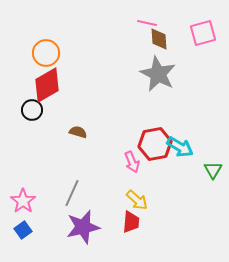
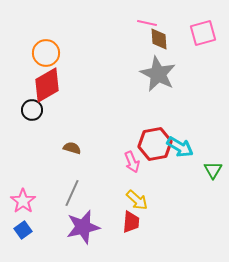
brown semicircle: moved 6 px left, 16 px down
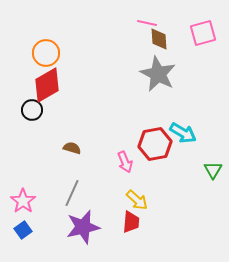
cyan arrow: moved 3 px right, 14 px up
pink arrow: moved 7 px left
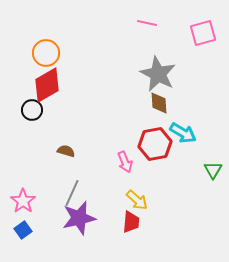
brown diamond: moved 64 px down
brown semicircle: moved 6 px left, 3 px down
purple star: moved 4 px left, 9 px up
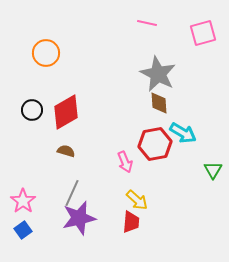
red diamond: moved 19 px right, 27 px down
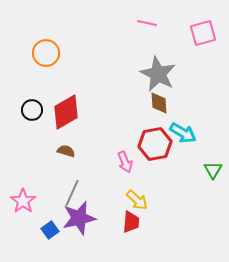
blue square: moved 27 px right
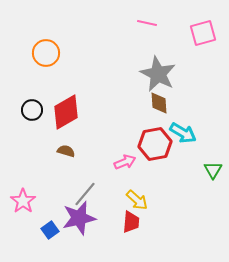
pink arrow: rotated 90 degrees counterclockwise
gray line: moved 13 px right, 1 px down; rotated 16 degrees clockwise
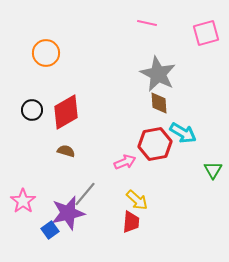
pink square: moved 3 px right
purple star: moved 11 px left, 5 px up
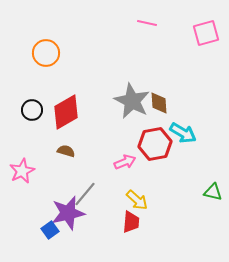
gray star: moved 26 px left, 27 px down
green triangle: moved 22 px down; rotated 48 degrees counterclockwise
pink star: moved 1 px left, 30 px up; rotated 10 degrees clockwise
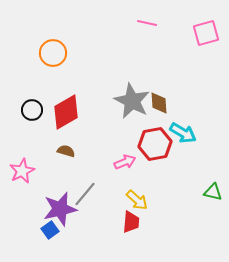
orange circle: moved 7 px right
purple star: moved 8 px left, 4 px up
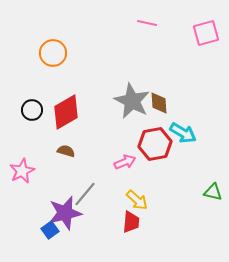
purple star: moved 5 px right, 4 px down
